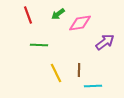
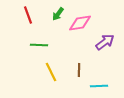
green arrow: rotated 16 degrees counterclockwise
yellow line: moved 5 px left, 1 px up
cyan line: moved 6 px right
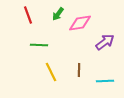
cyan line: moved 6 px right, 5 px up
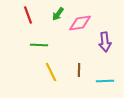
purple arrow: rotated 120 degrees clockwise
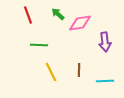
green arrow: rotated 96 degrees clockwise
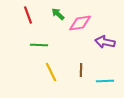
purple arrow: rotated 108 degrees clockwise
brown line: moved 2 px right
